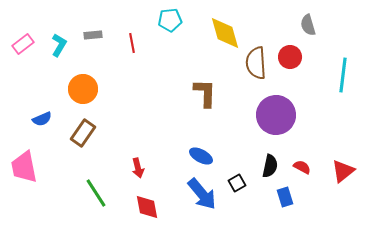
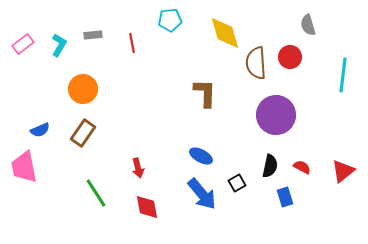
blue semicircle: moved 2 px left, 11 px down
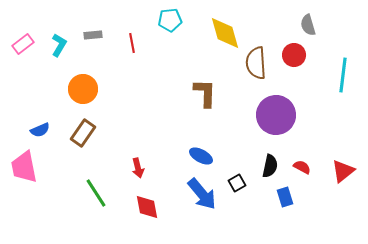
red circle: moved 4 px right, 2 px up
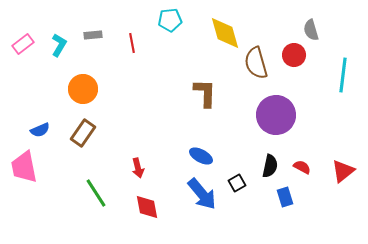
gray semicircle: moved 3 px right, 5 px down
brown semicircle: rotated 12 degrees counterclockwise
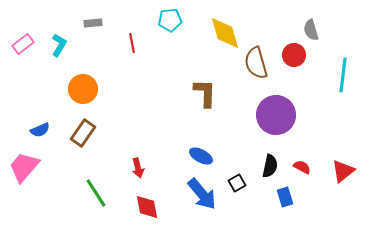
gray rectangle: moved 12 px up
pink trapezoid: rotated 52 degrees clockwise
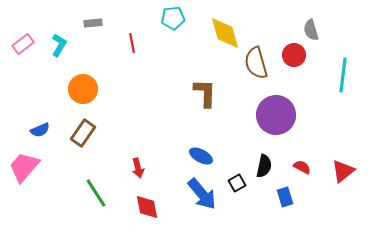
cyan pentagon: moved 3 px right, 2 px up
black semicircle: moved 6 px left
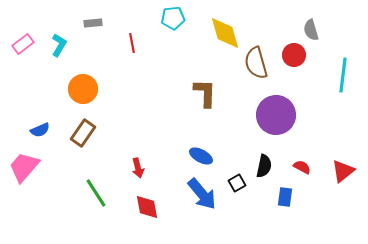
blue rectangle: rotated 24 degrees clockwise
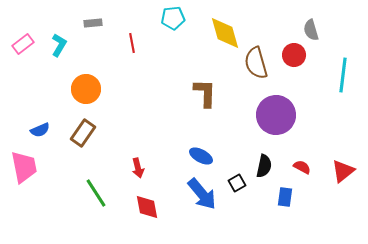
orange circle: moved 3 px right
pink trapezoid: rotated 128 degrees clockwise
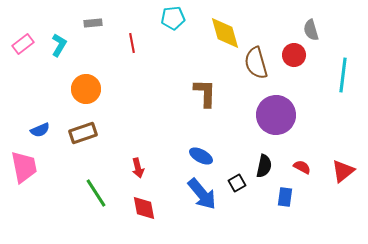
brown rectangle: rotated 36 degrees clockwise
red diamond: moved 3 px left, 1 px down
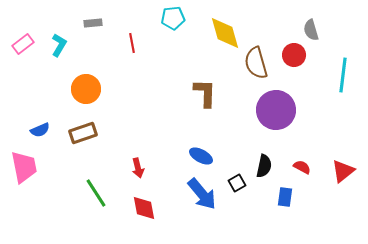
purple circle: moved 5 px up
